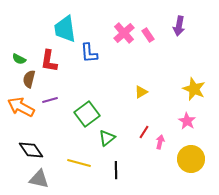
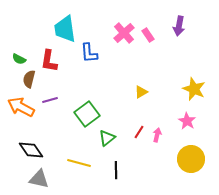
red line: moved 5 px left
pink arrow: moved 3 px left, 7 px up
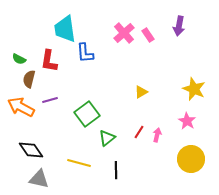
blue L-shape: moved 4 px left
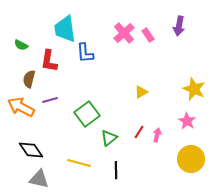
green semicircle: moved 2 px right, 14 px up
green triangle: moved 2 px right
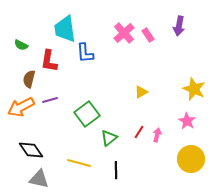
orange arrow: rotated 56 degrees counterclockwise
